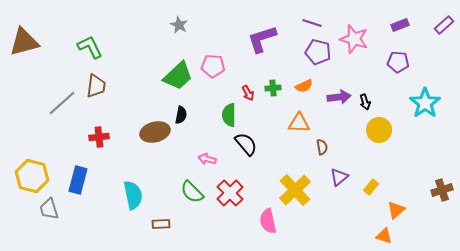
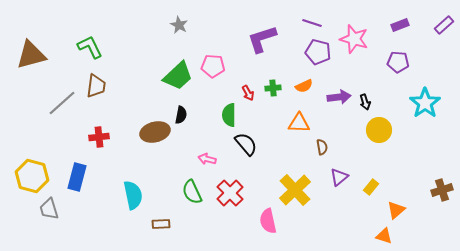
brown triangle at (24, 42): moved 7 px right, 13 px down
blue rectangle at (78, 180): moved 1 px left, 3 px up
green semicircle at (192, 192): rotated 20 degrees clockwise
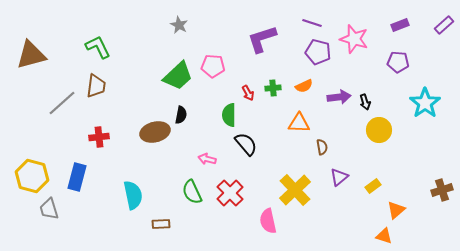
green L-shape at (90, 47): moved 8 px right
yellow rectangle at (371, 187): moved 2 px right, 1 px up; rotated 14 degrees clockwise
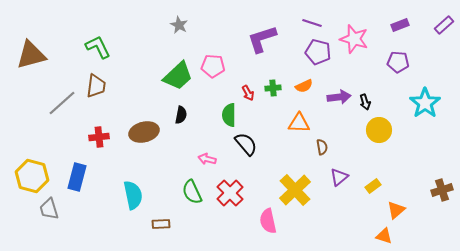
brown ellipse at (155, 132): moved 11 px left
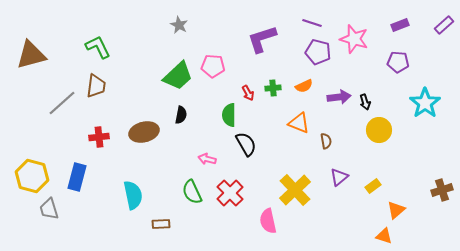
orange triangle at (299, 123): rotated 20 degrees clockwise
black semicircle at (246, 144): rotated 10 degrees clockwise
brown semicircle at (322, 147): moved 4 px right, 6 px up
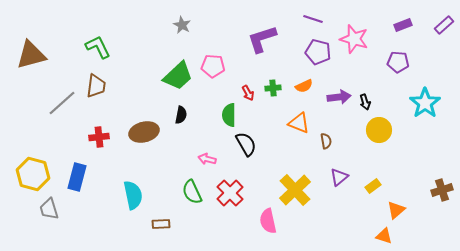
purple line at (312, 23): moved 1 px right, 4 px up
gray star at (179, 25): moved 3 px right
purple rectangle at (400, 25): moved 3 px right
yellow hexagon at (32, 176): moved 1 px right, 2 px up
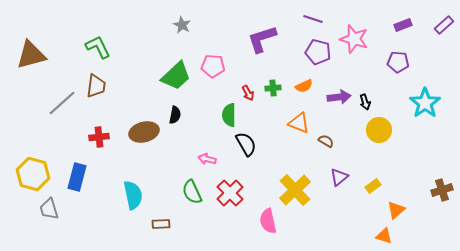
green trapezoid at (178, 76): moved 2 px left
black semicircle at (181, 115): moved 6 px left
brown semicircle at (326, 141): rotated 49 degrees counterclockwise
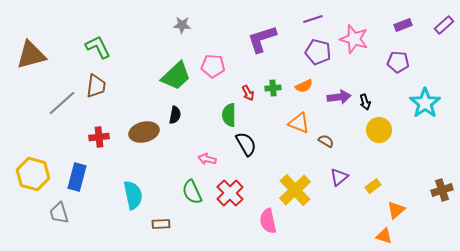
purple line at (313, 19): rotated 36 degrees counterclockwise
gray star at (182, 25): rotated 24 degrees counterclockwise
gray trapezoid at (49, 209): moved 10 px right, 4 px down
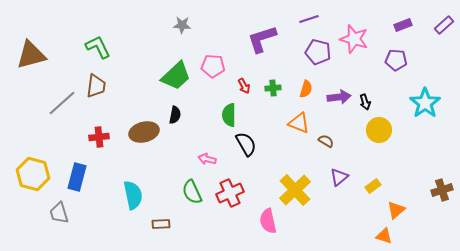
purple line at (313, 19): moved 4 px left
purple pentagon at (398, 62): moved 2 px left, 2 px up
orange semicircle at (304, 86): moved 2 px right, 3 px down; rotated 48 degrees counterclockwise
red arrow at (248, 93): moved 4 px left, 7 px up
red cross at (230, 193): rotated 20 degrees clockwise
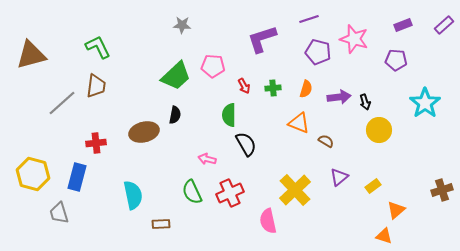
red cross at (99, 137): moved 3 px left, 6 px down
